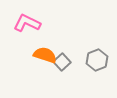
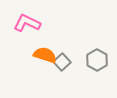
gray hexagon: rotated 10 degrees counterclockwise
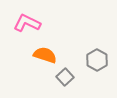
gray square: moved 3 px right, 15 px down
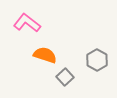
pink L-shape: rotated 12 degrees clockwise
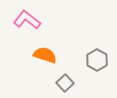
pink L-shape: moved 3 px up
gray square: moved 6 px down
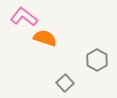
pink L-shape: moved 3 px left, 3 px up
orange semicircle: moved 17 px up
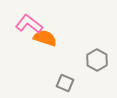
pink L-shape: moved 5 px right, 7 px down
gray square: rotated 24 degrees counterclockwise
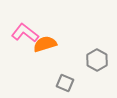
pink L-shape: moved 4 px left, 9 px down
orange semicircle: moved 6 px down; rotated 35 degrees counterclockwise
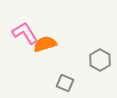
pink L-shape: rotated 20 degrees clockwise
gray hexagon: moved 3 px right
